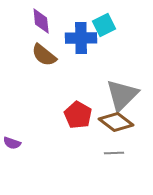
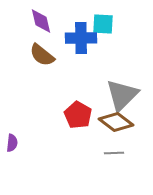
purple diamond: rotated 8 degrees counterclockwise
cyan square: moved 1 px left, 1 px up; rotated 30 degrees clockwise
brown semicircle: moved 2 px left
purple semicircle: rotated 102 degrees counterclockwise
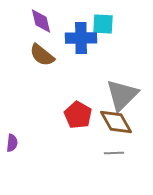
brown diamond: rotated 24 degrees clockwise
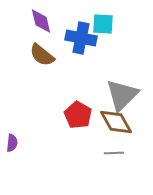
blue cross: rotated 12 degrees clockwise
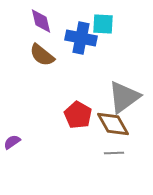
gray triangle: moved 2 px right, 2 px down; rotated 9 degrees clockwise
brown diamond: moved 3 px left, 2 px down
purple semicircle: moved 1 px up; rotated 132 degrees counterclockwise
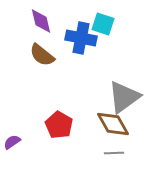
cyan square: rotated 15 degrees clockwise
red pentagon: moved 19 px left, 10 px down
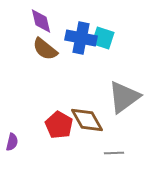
cyan square: moved 14 px down
brown semicircle: moved 3 px right, 6 px up
brown diamond: moved 26 px left, 4 px up
purple semicircle: rotated 138 degrees clockwise
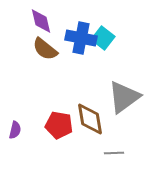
cyan square: rotated 20 degrees clockwise
brown diamond: moved 3 px right, 1 px up; rotated 20 degrees clockwise
red pentagon: rotated 20 degrees counterclockwise
purple semicircle: moved 3 px right, 12 px up
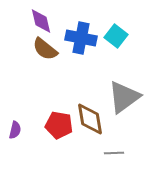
cyan square: moved 13 px right, 2 px up
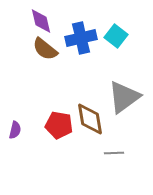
blue cross: rotated 24 degrees counterclockwise
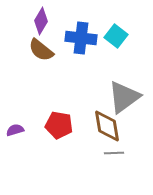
purple diamond: rotated 44 degrees clockwise
blue cross: rotated 20 degrees clockwise
brown semicircle: moved 4 px left, 1 px down
brown diamond: moved 17 px right, 7 px down
purple semicircle: rotated 120 degrees counterclockwise
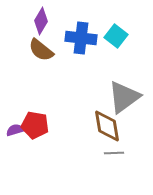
red pentagon: moved 24 px left
